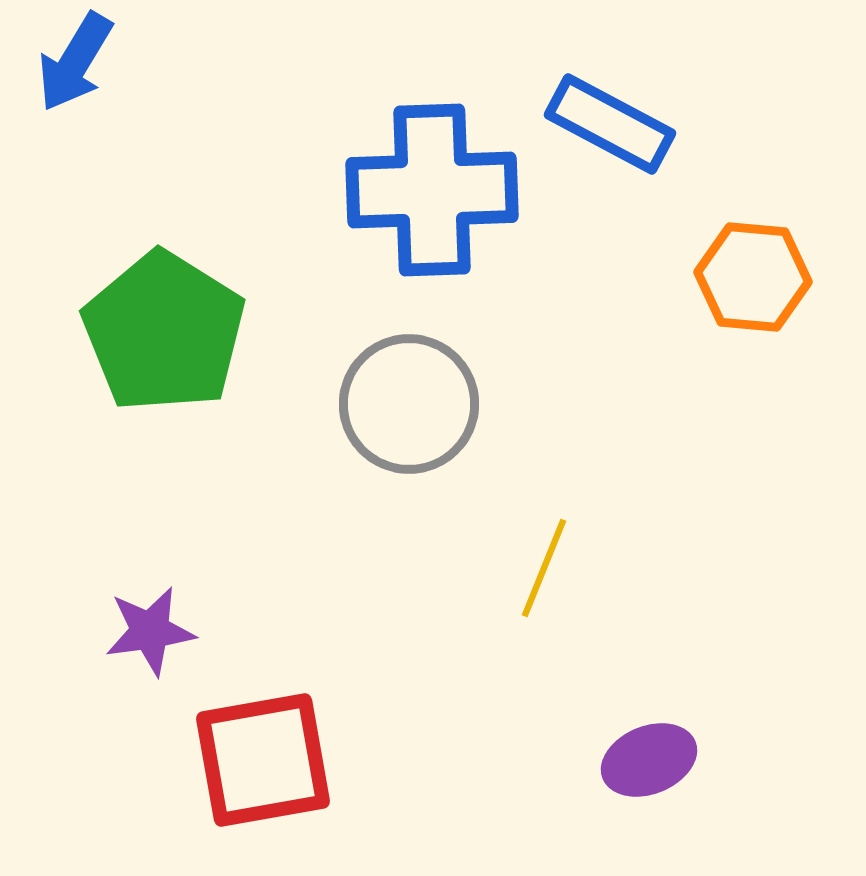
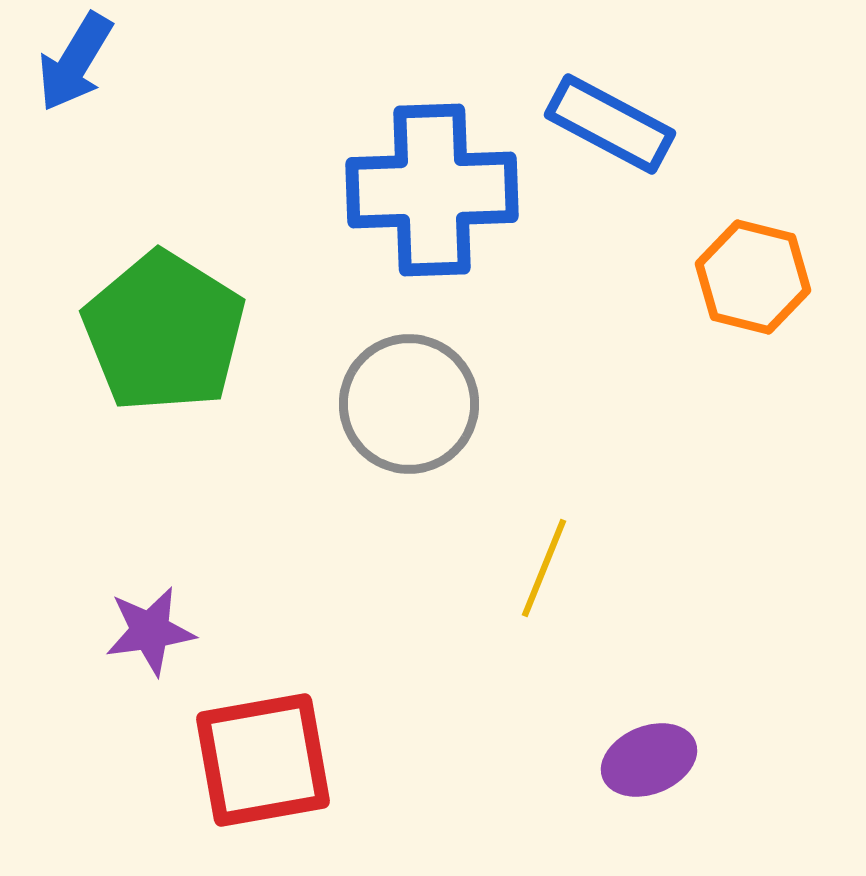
orange hexagon: rotated 9 degrees clockwise
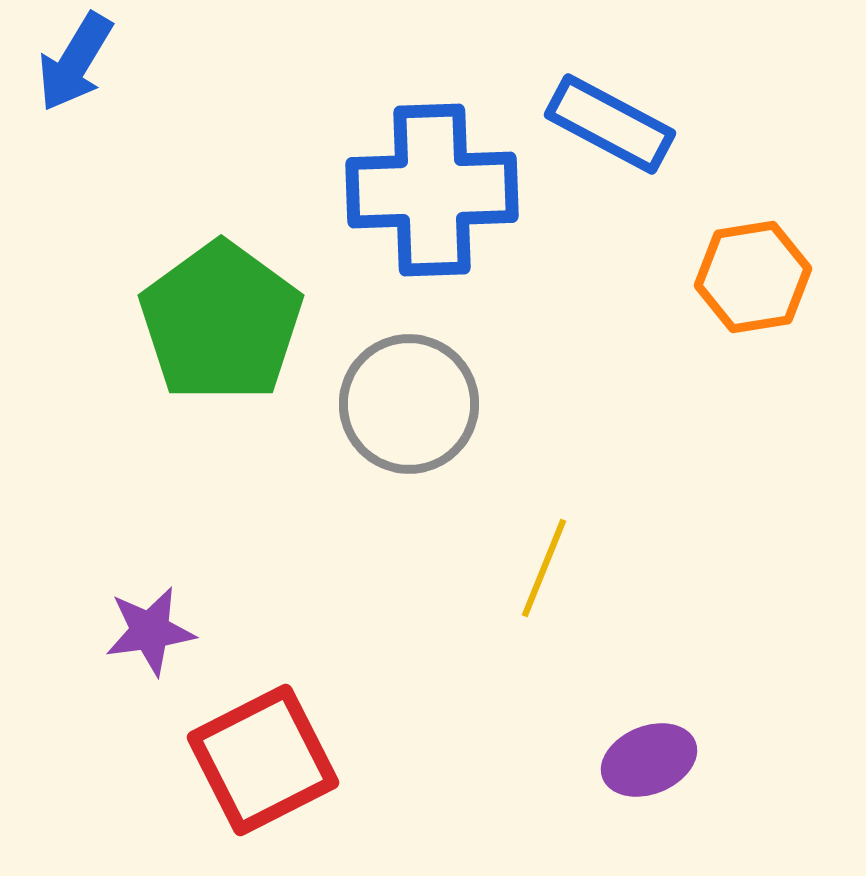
orange hexagon: rotated 23 degrees counterclockwise
green pentagon: moved 57 px right, 10 px up; rotated 4 degrees clockwise
red square: rotated 17 degrees counterclockwise
